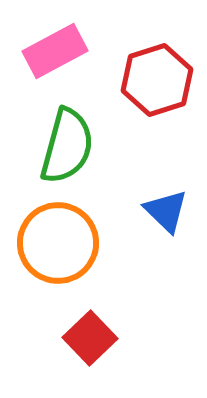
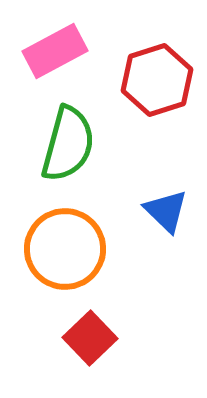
green semicircle: moved 1 px right, 2 px up
orange circle: moved 7 px right, 6 px down
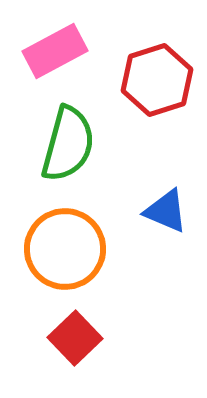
blue triangle: rotated 21 degrees counterclockwise
red square: moved 15 px left
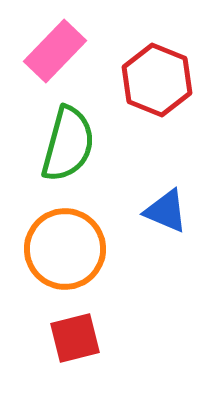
pink rectangle: rotated 18 degrees counterclockwise
red hexagon: rotated 20 degrees counterclockwise
red square: rotated 30 degrees clockwise
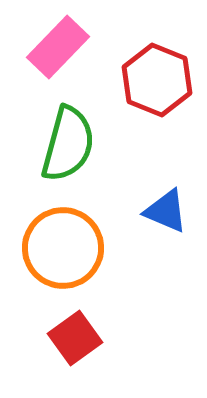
pink rectangle: moved 3 px right, 4 px up
orange circle: moved 2 px left, 1 px up
red square: rotated 22 degrees counterclockwise
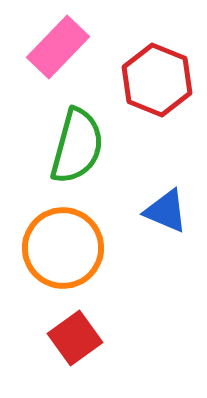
green semicircle: moved 9 px right, 2 px down
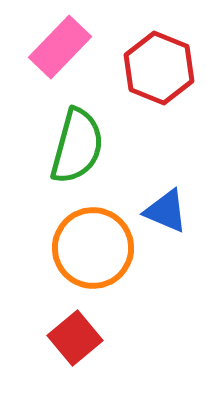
pink rectangle: moved 2 px right
red hexagon: moved 2 px right, 12 px up
orange circle: moved 30 px right
red square: rotated 4 degrees counterclockwise
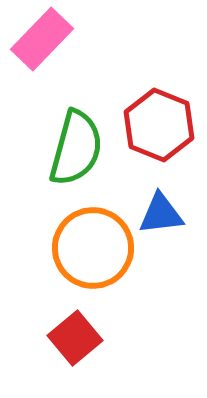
pink rectangle: moved 18 px left, 8 px up
red hexagon: moved 57 px down
green semicircle: moved 1 px left, 2 px down
blue triangle: moved 5 px left, 3 px down; rotated 30 degrees counterclockwise
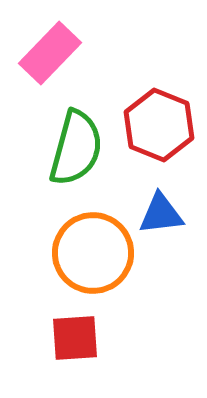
pink rectangle: moved 8 px right, 14 px down
orange circle: moved 5 px down
red square: rotated 36 degrees clockwise
